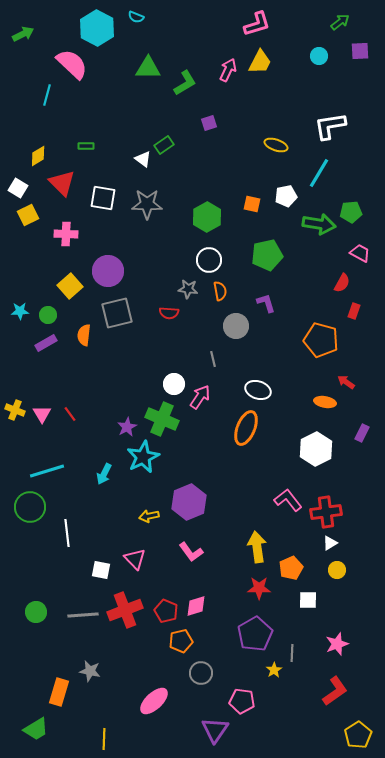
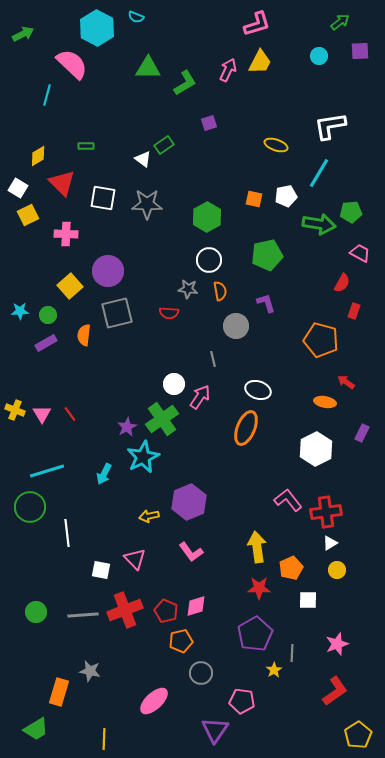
orange square at (252, 204): moved 2 px right, 5 px up
green cross at (162, 419): rotated 32 degrees clockwise
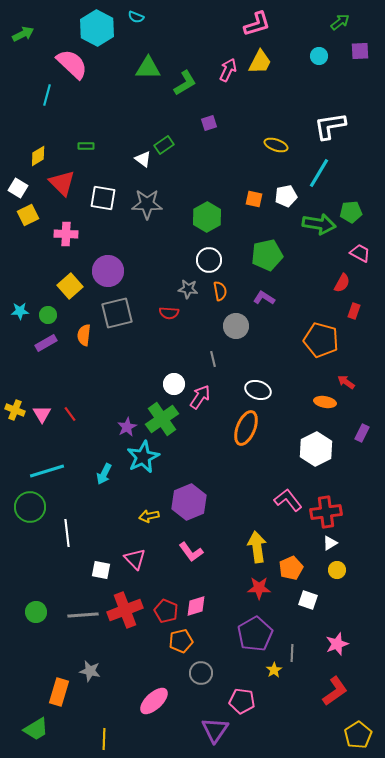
purple L-shape at (266, 303): moved 2 px left, 5 px up; rotated 40 degrees counterclockwise
white square at (308, 600): rotated 18 degrees clockwise
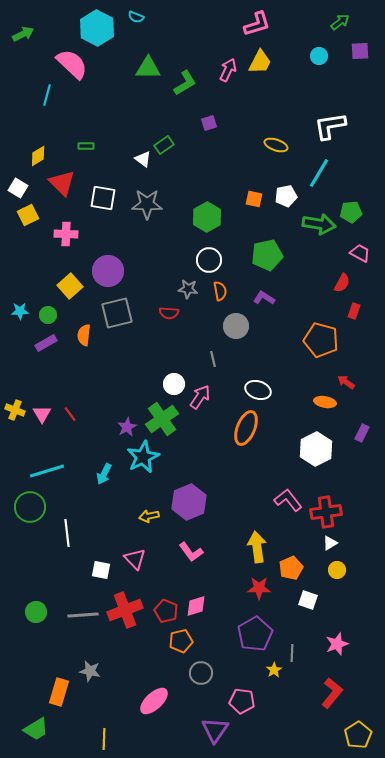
red L-shape at (335, 691): moved 3 px left, 2 px down; rotated 16 degrees counterclockwise
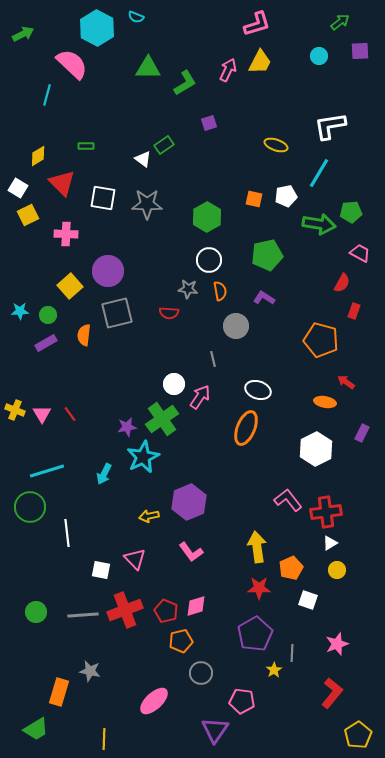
purple star at (127, 427): rotated 18 degrees clockwise
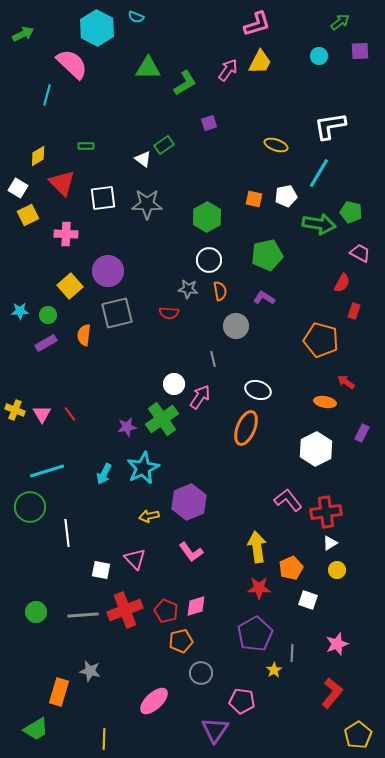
pink arrow at (228, 70): rotated 10 degrees clockwise
white square at (103, 198): rotated 16 degrees counterclockwise
green pentagon at (351, 212): rotated 20 degrees clockwise
cyan star at (143, 457): moved 11 px down
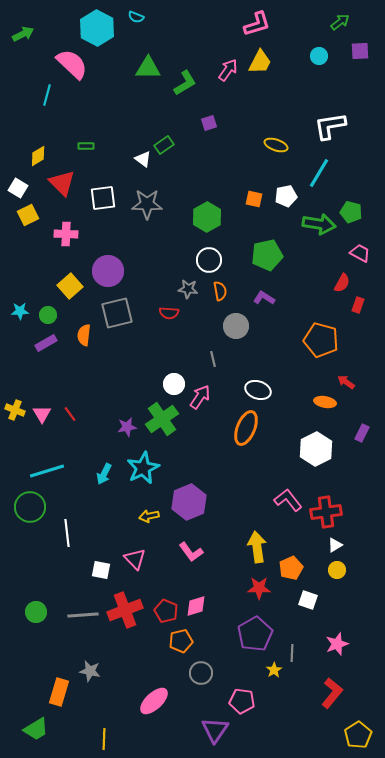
red rectangle at (354, 311): moved 4 px right, 6 px up
white triangle at (330, 543): moved 5 px right, 2 px down
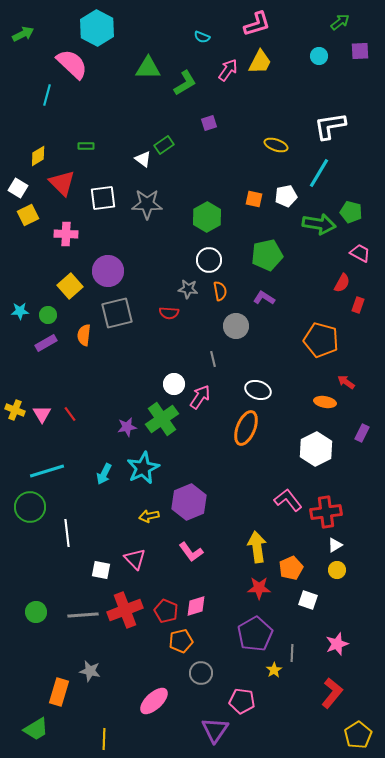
cyan semicircle at (136, 17): moved 66 px right, 20 px down
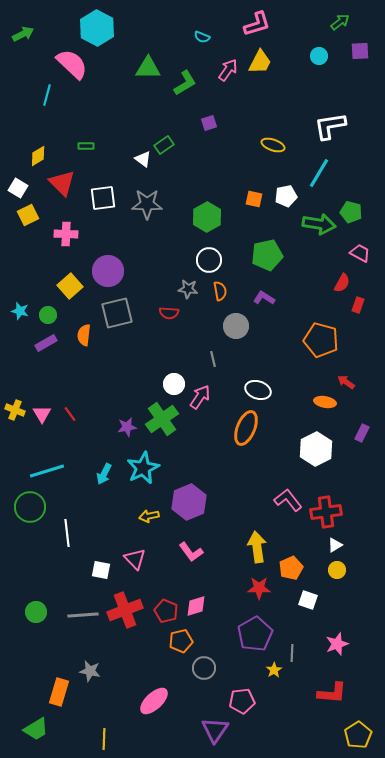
yellow ellipse at (276, 145): moved 3 px left
cyan star at (20, 311): rotated 18 degrees clockwise
gray circle at (201, 673): moved 3 px right, 5 px up
red L-shape at (332, 693): rotated 56 degrees clockwise
pink pentagon at (242, 701): rotated 15 degrees counterclockwise
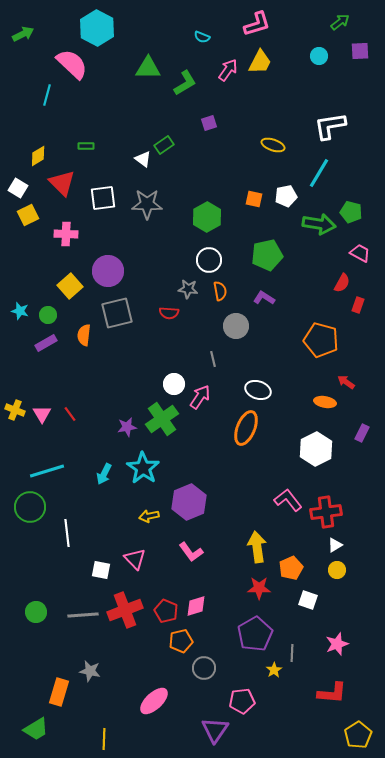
cyan star at (143, 468): rotated 12 degrees counterclockwise
